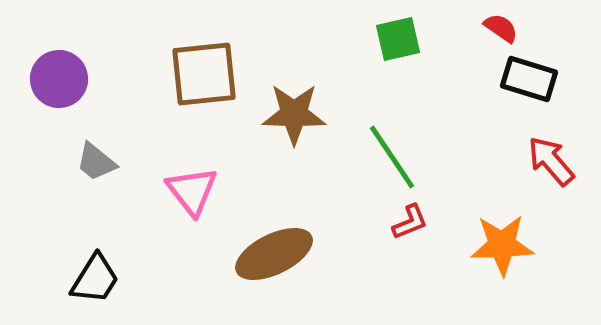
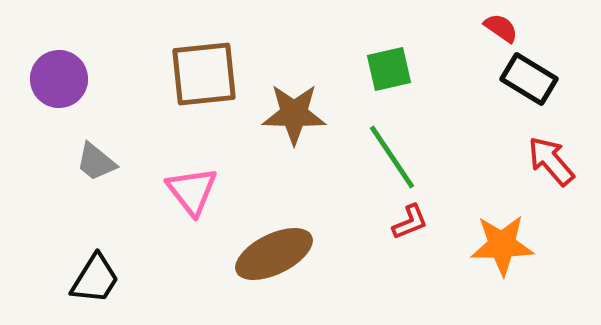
green square: moved 9 px left, 30 px down
black rectangle: rotated 14 degrees clockwise
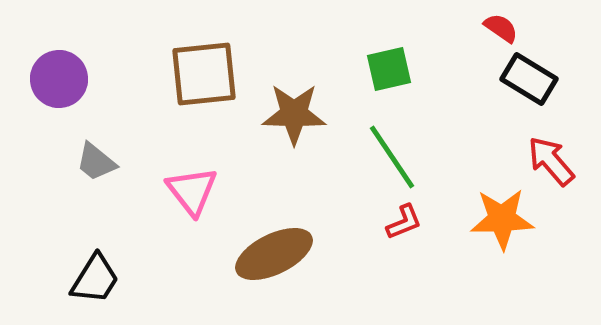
red L-shape: moved 6 px left
orange star: moved 26 px up
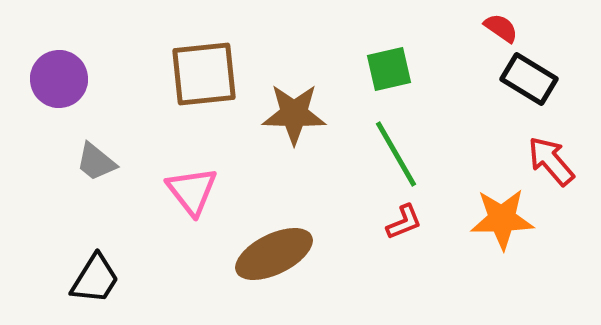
green line: moved 4 px right, 3 px up; rotated 4 degrees clockwise
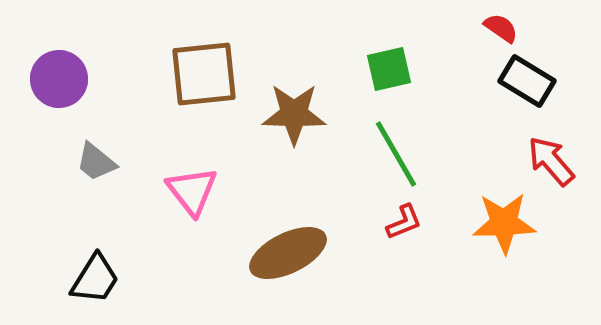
black rectangle: moved 2 px left, 2 px down
orange star: moved 2 px right, 4 px down
brown ellipse: moved 14 px right, 1 px up
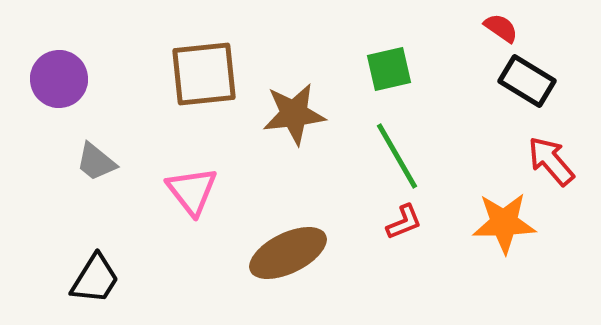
brown star: rotated 8 degrees counterclockwise
green line: moved 1 px right, 2 px down
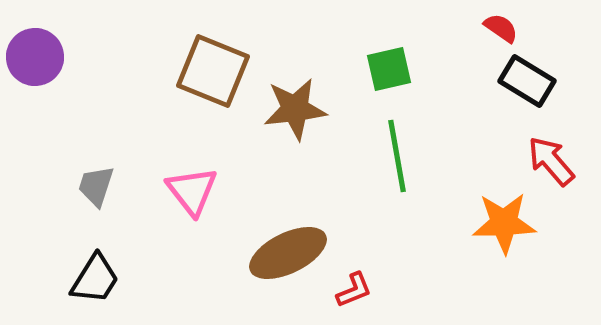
brown square: moved 9 px right, 3 px up; rotated 28 degrees clockwise
purple circle: moved 24 px left, 22 px up
brown star: moved 1 px right, 5 px up
green line: rotated 20 degrees clockwise
gray trapezoid: moved 24 px down; rotated 69 degrees clockwise
red L-shape: moved 50 px left, 68 px down
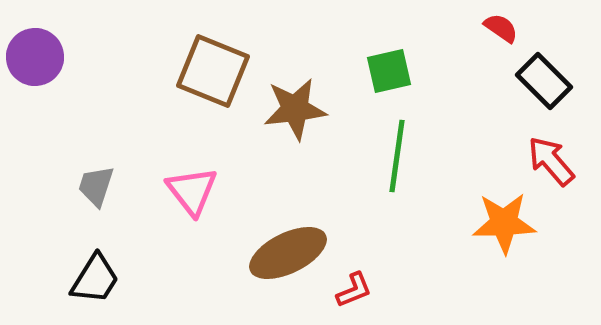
green square: moved 2 px down
black rectangle: moved 17 px right; rotated 14 degrees clockwise
green line: rotated 18 degrees clockwise
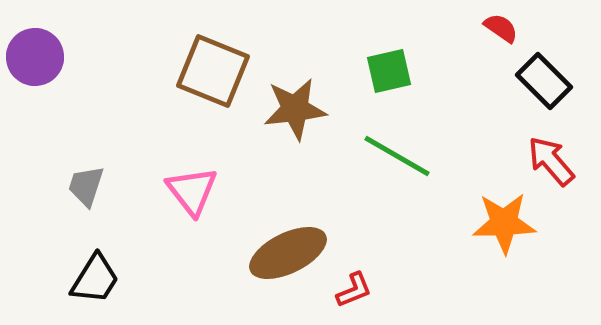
green line: rotated 68 degrees counterclockwise
gray trapezoid: moved 10 px left
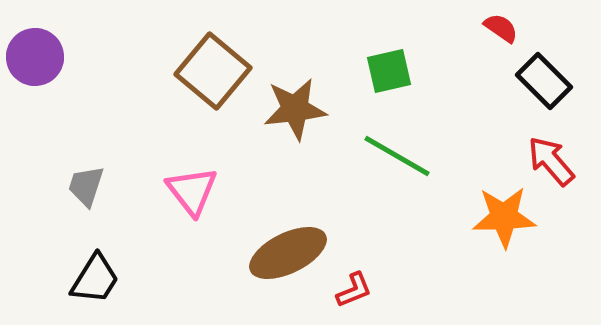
brown square: rotated 18 degrees clockwise
orange star: moved 6 px up
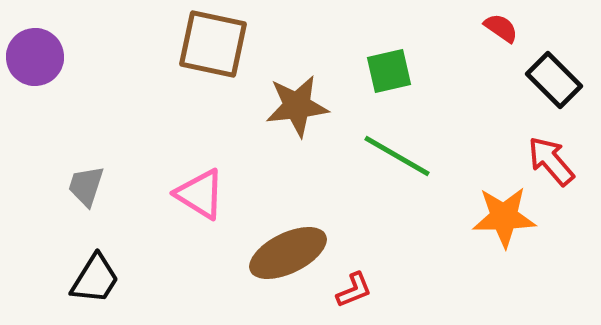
brown square: moved 27 px up; rotated 28 degrees counterclockwise
black rectangle: moved 10 px right, 1 px up
brown star: moved 2 px right, 3 px up
pink triangle: moved 8 px right, 3 px down; rotated 20 degrees counterclockwise
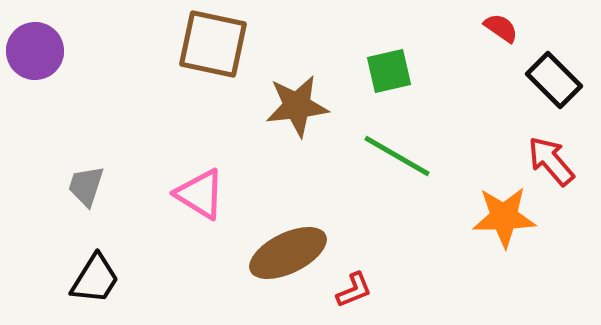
purple circle: moved 6 px up
